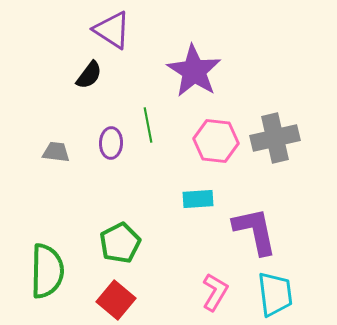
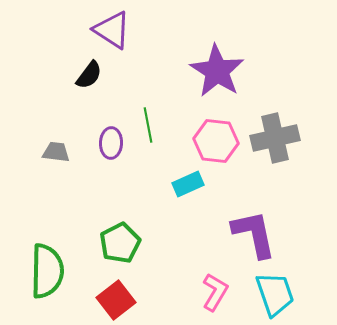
purple star: moved 23 px right
cyan rectangle: moved 10 px left, 15 px up; rotated 20 degrees counterclockwise
purple L-shape: moved 1 px left, 3 px down
cyan trapezoid: rotated 12 degrees counterclockwise
red square: rotated 12 degrees clockwise
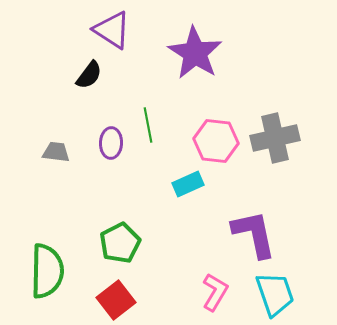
purple star: moved 22 px left, 18 px up
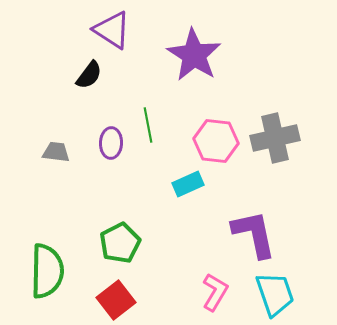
purple star: moved 1 px left, 2 px down
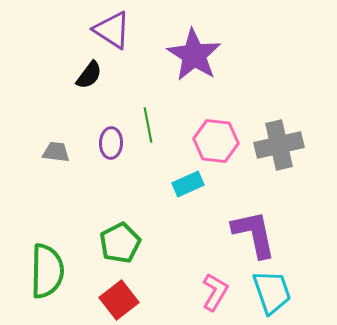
gray cross: moved 4 px right, 7 px down
cyan trapezoid: moved 3 px left, 2 px up
red square: moved 3 px right
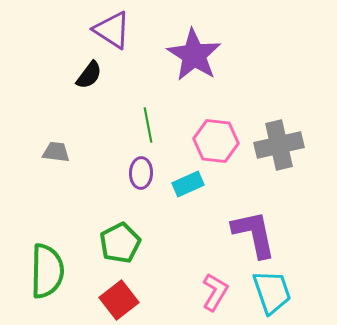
purple ellipse: moved 30 px right, 30 px down
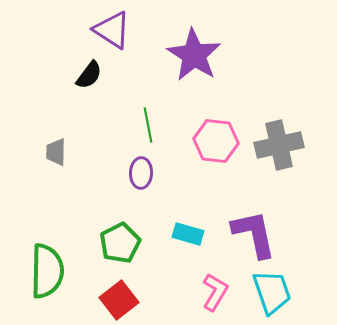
gray trapezoid: rotated 96 degrees counterclockwise
cyan rectangle: moved 50 px down; rotated 40 degrees clockwise
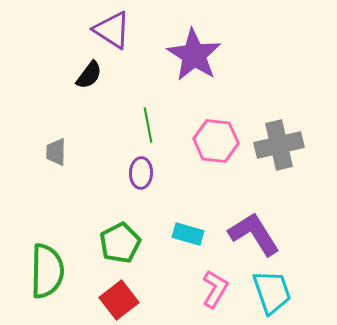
purple L-shape: rotated 20 degrees counterclockwise
pink L-shape: moved 3 px up
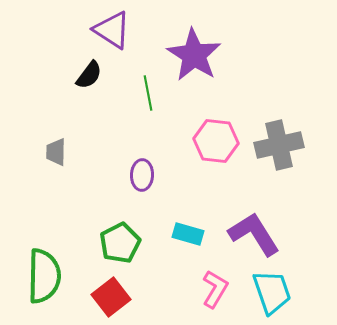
green line: moved 32 px up
purple ellipse: moved 1 px right, 2 px down
green semicircle: moved 3 px left, 5 px down
red square: moved 8 px left, 3 px up
